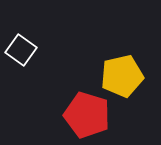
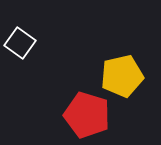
white square: moved 1 px left, 7 px up
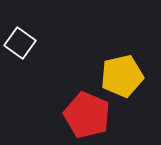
red pentagon: rotated 6 degrees clockwise
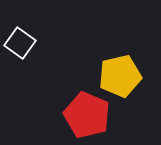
yellow pentagon: moved 2 px left
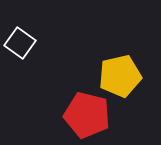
red pentagon: rotated 9 degrees counterclockwise
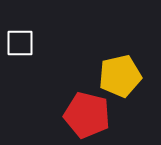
white square: rotated 36 degrees counterclockwise
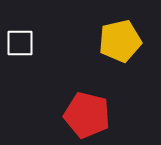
yellow pentagon: moved 35 px up
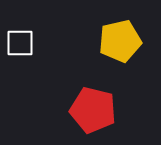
red pentagon: moved 6 px right, 5 px up
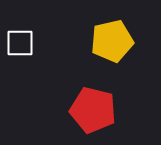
yellow pentagon: moved 8 px left
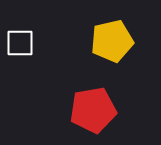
red pentagon: rotated 24 degrees counterclockwise
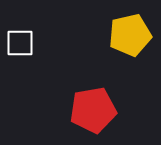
yellow pentagon: moved 18 px right, 6 px up
